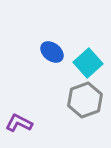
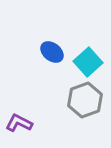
cyan square: moved 1 px up
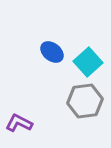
gray hexagon: moved 1 px down; rotated 12 degrees clockwise
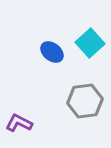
cyan square: moved 2 px right, 19 px up
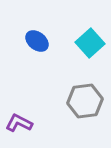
blue ellipse: moved 15 px left, 11 px up
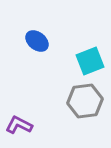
cyan square: moved 18 px down; rotated 20 degrees clockwise
purple L-shape: moved 2 px down
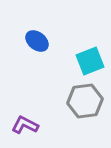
purple L-shape: moved 6 px right
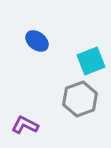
cyan square: moved 1 px right
gray hexagon: moved 5 px left, 2 px up; rotated 12 degrees counterclockwise
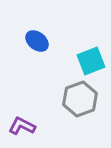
purple L-shape: moved 3 px left, 1 px down
